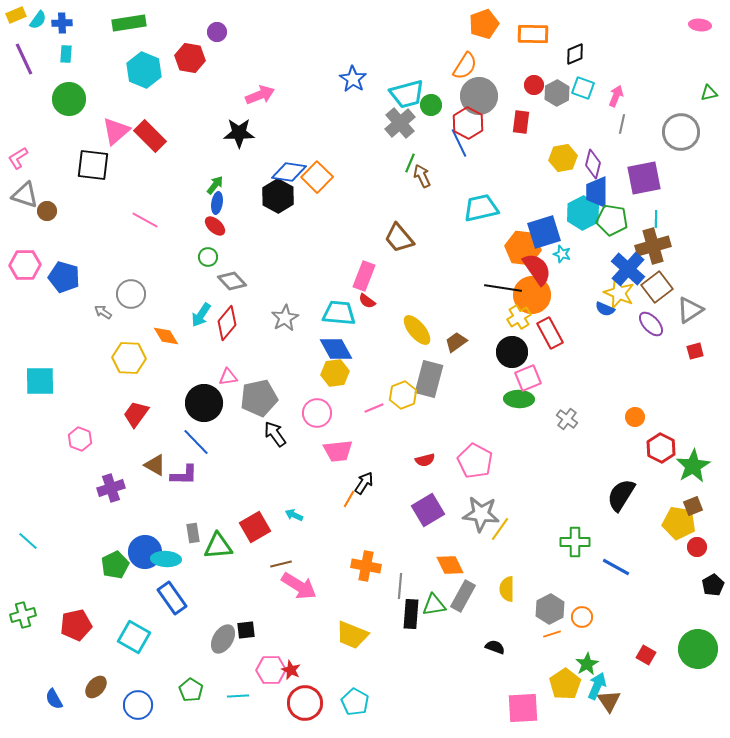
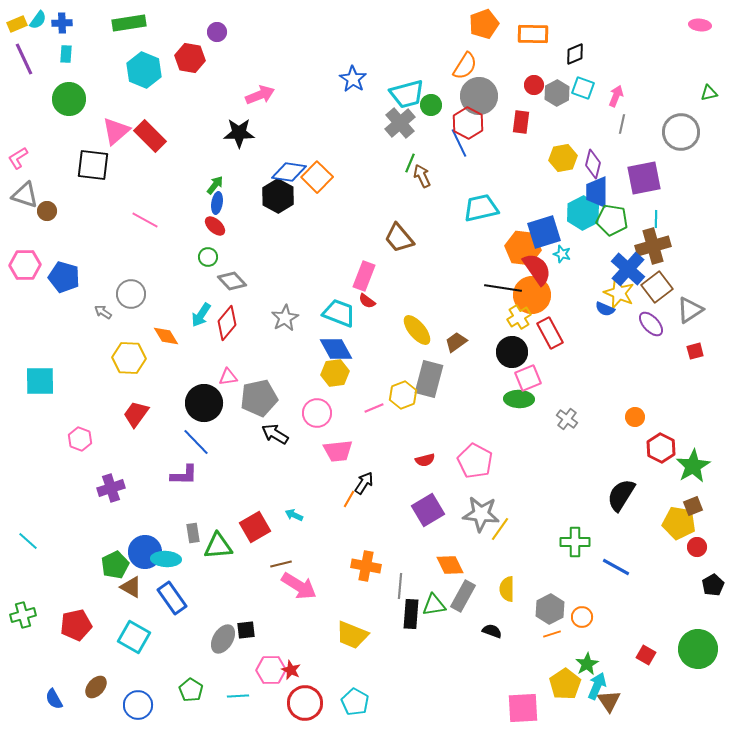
yellow rectangle at (16, 15): moved 1 px right, 9 px down
cyan trapezoid at (339, 313): rotated 16 degrees clockwise
black arrow at (275, 434): rotated 24 degrees counterclockwise
brown triangle at (155, 465): moved 24 px left, 122 px down
black semicircle at (495, 647): moved 3 px left, 16 px up
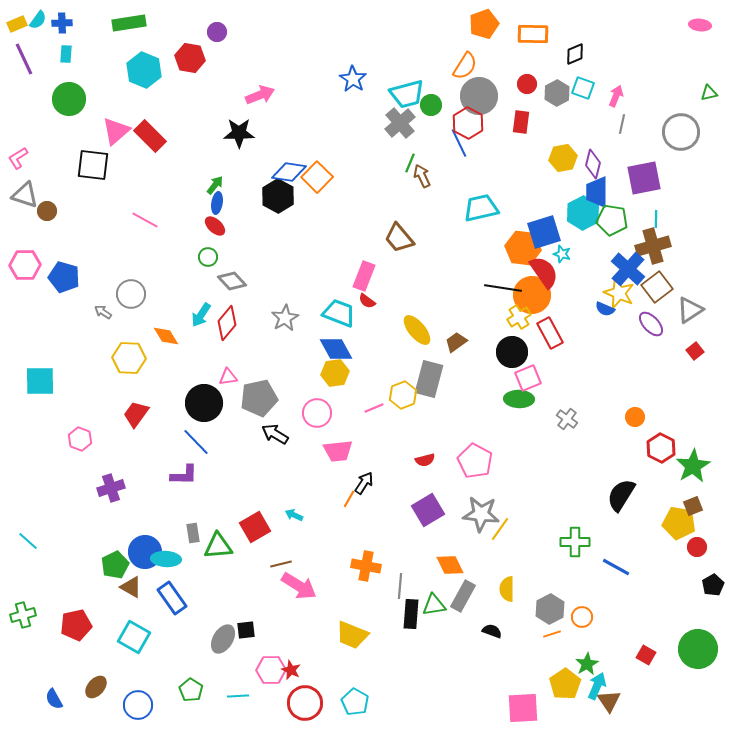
red circle at (534, 85): moved 7 px left, 1 px up
red semicircle at (537, 269): moved 7 px right, 3 px down
red square at (695, 351): rotated 24 degrees counterclockwise
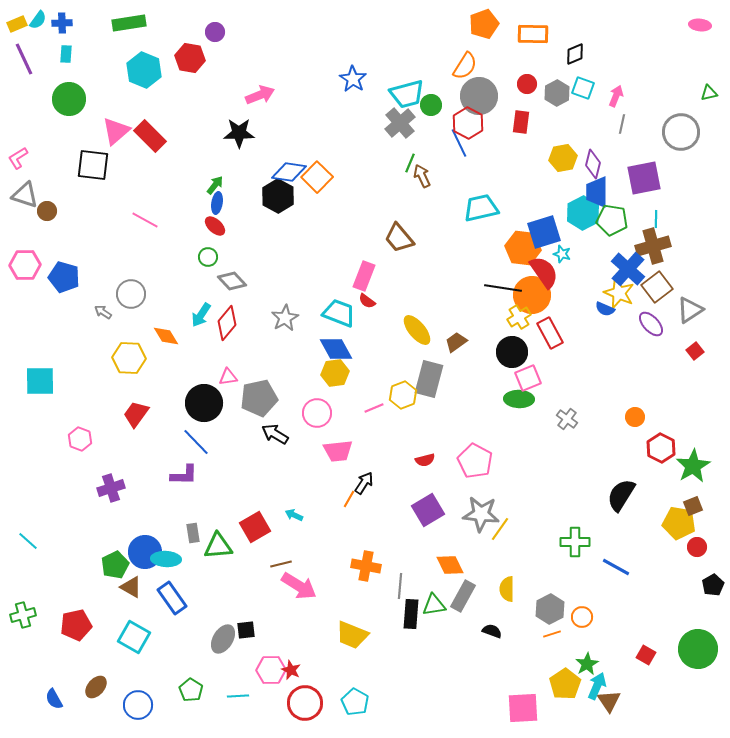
purple circle at (217, 32): moved 2 px left
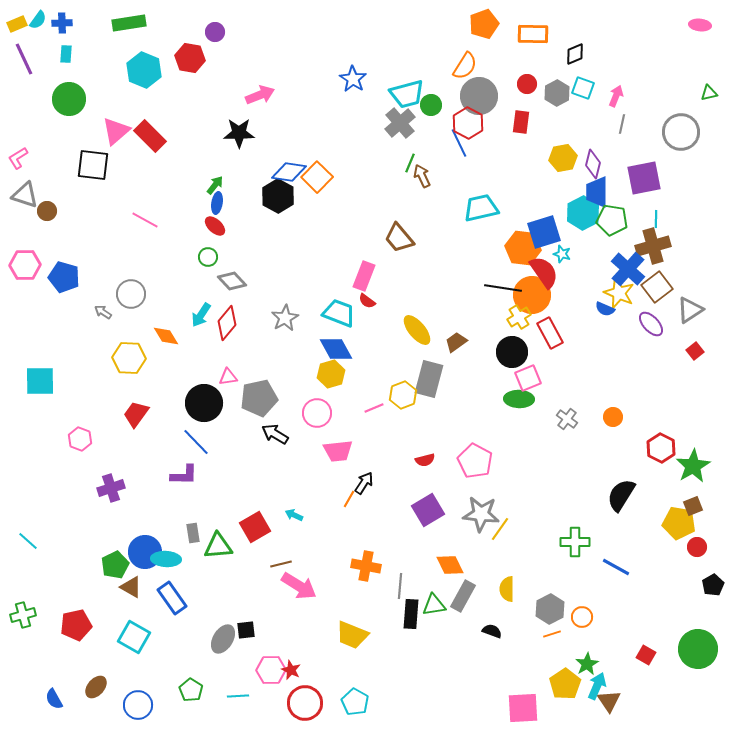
yellow hexagon at (335, 373): moved 4 px left, 1 px down; rotated 8 degrees counterclockwise
orange circle at (635, 417): moved 22 px left
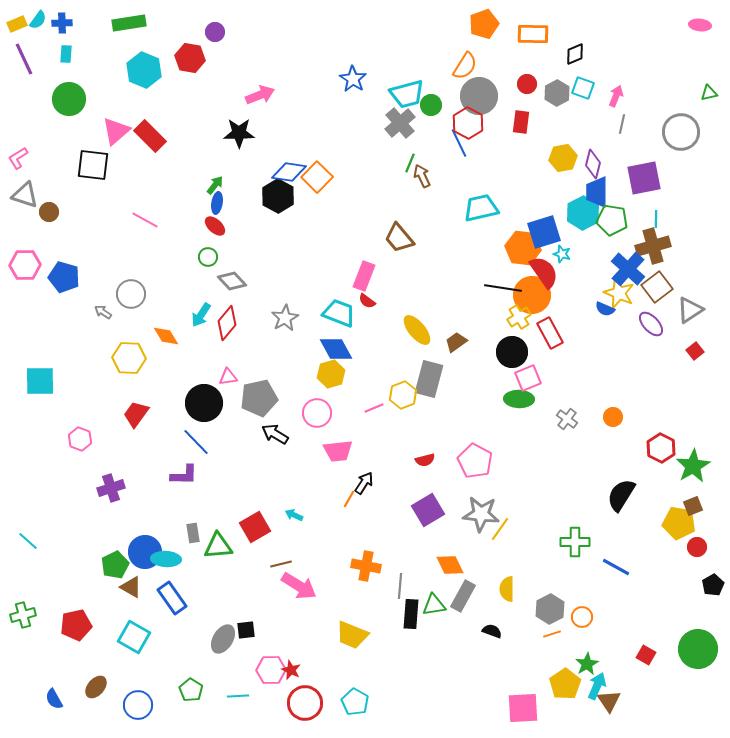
brown circle at (47, 211): moved 2 px right, 1 px down
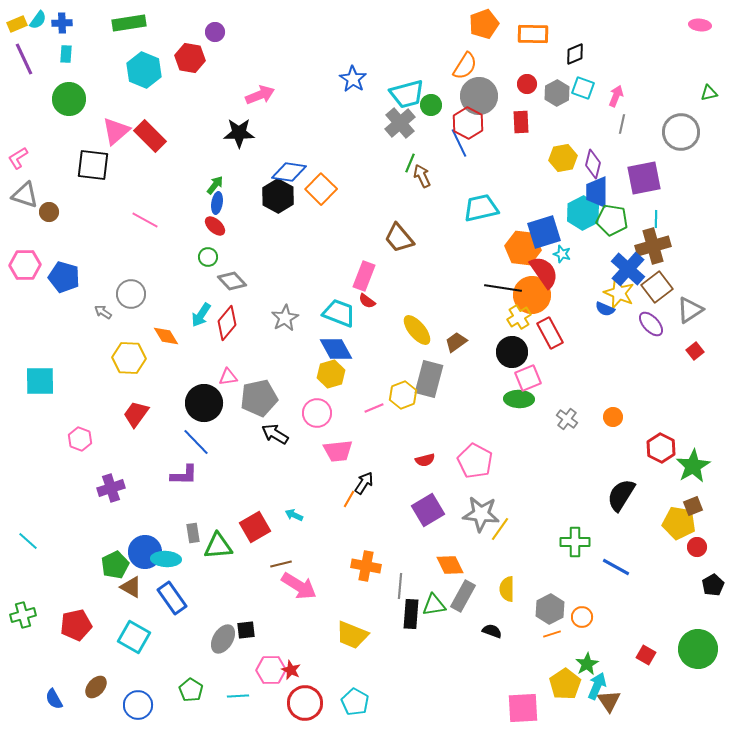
red rectangle at (521, 122): rotated 10 degrees counterclockwise
orange square at (317, 177): moved 4 px right, 12 px down
